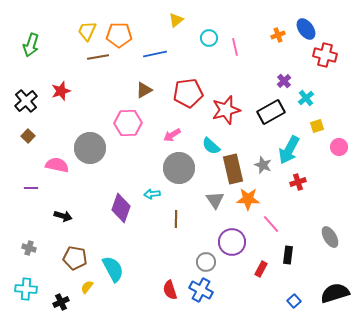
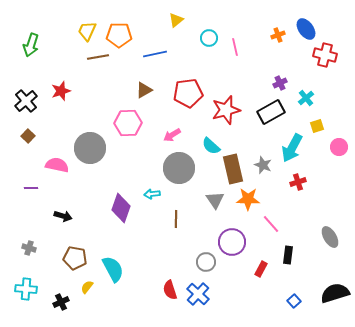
purple cross at (284, 81): moved 4 px left, 2 px down; rotated 16 degrees clockwise
cyan arrow at (289, 150): moved 3 px right, 2 px up
blue cross at (201, 290): moved 3 px left, 4 px down; rotated 15 degrees clockwise
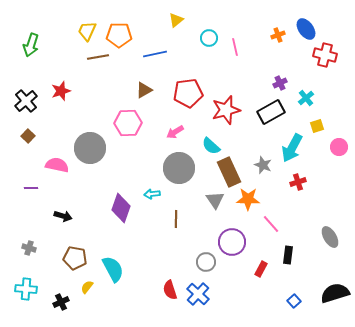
pink arrow at (172, 135): moved 3 px right, 3 px up
brown rectangle at (233, 169): moved 4 px left, 3 px down; rotated 12 degrees counterclockwise
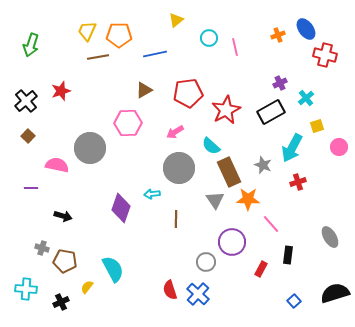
red star at (226, 110): rotated 12 degrees counterclockwise
gray cross at (29, 248): moved 13 px right
brown pentagon at (75, 258): moved 10 px left, 3 px down
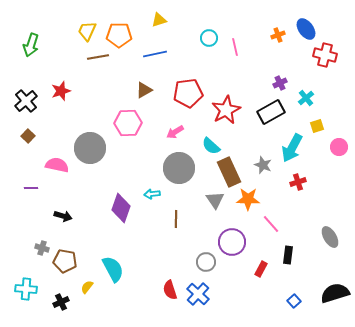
yellow triangle at (176, 20): moved 17 px left; rotated 21 degrees clockwise
